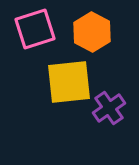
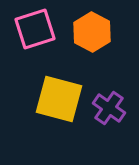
yellow square: moved 10 px left, 17 px down; rotated 21 degrees clockwise
purple cross: rotated 20 degrees counterclockwise
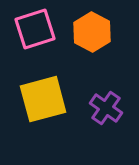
yellow square: moved 16 px left; rotated 30 degrees counterclockwise
purple cross: moved 3 px left
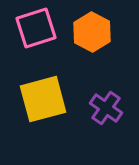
pink square: moved 1 px right, 1 px up
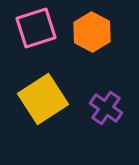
yellow square: rotated 18 degrees counterclockwise
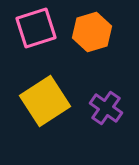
orange hexagon: rotated 15 degrees clockwise
yellow square: moved 2 px right, 2 px down
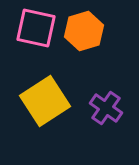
pink square: rotated 30 degrees clockwise
orange hexagon: moved 8 px left, 1 px up
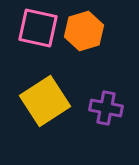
pink square: moved 2 px right
purple cross: rotated 24 degrees counterclockwise
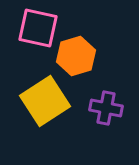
orange hexagon: moved 8 px left, 25 px down
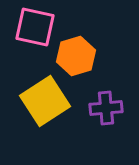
pink square: moved 3 px left, 1 px up
purple cross: rotated 16 degrees counterclockwise
